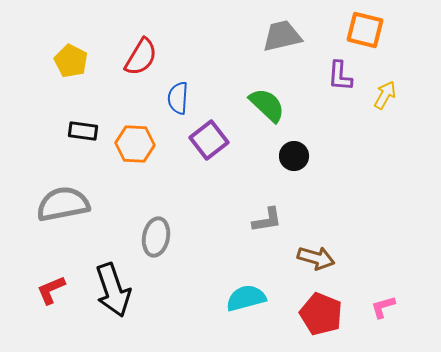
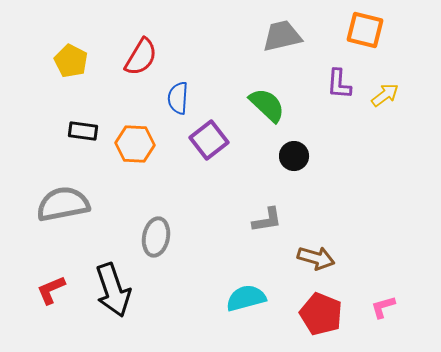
purple L-shape: moved 1 px left, 8 px down
yellow arrow: rotated 24 degrees clockwise
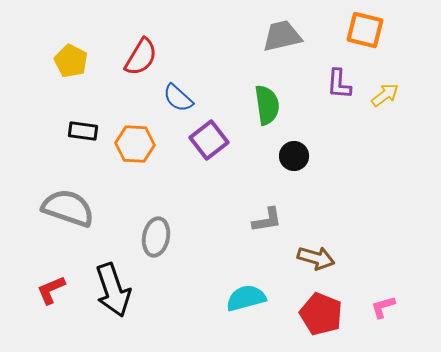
blue semicircle: rotated 52 degrees counterclockwise
green semicircle: rotated 39 degrees clockwise
gray semicircle: moved 5 px right, 4 px down; rotated 30 degrees clockwise
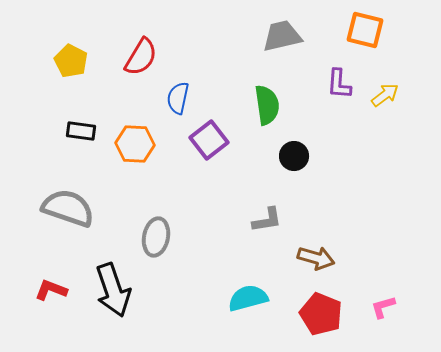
blue semicircle: rotated 60 degrees clockwise
black rectangle: moved 2 px left
red L-shape: rotated 44 degrees clockwise
cyan semicircle: moved 2 px right
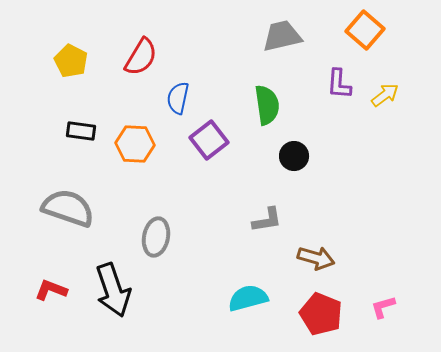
orange square: rotated 27 degrees clockwise
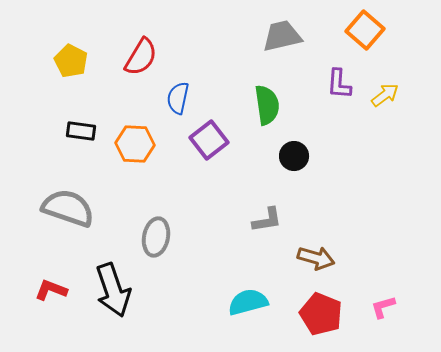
cyan semicircle: moved 4 px down
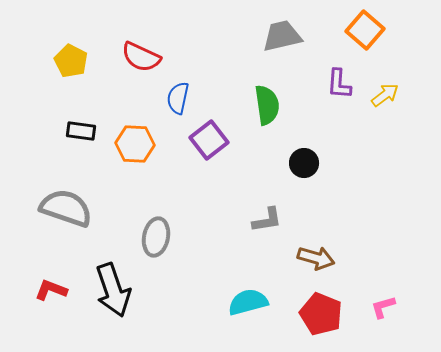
red semicircle: rotated 84 degrees clockwise
black circle: moved 10 px right, 7 px down
gray semicircle: moved 2 px left
